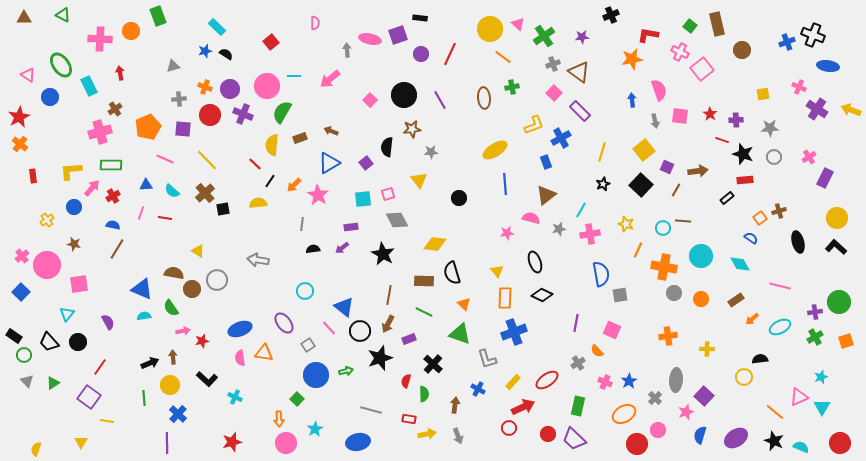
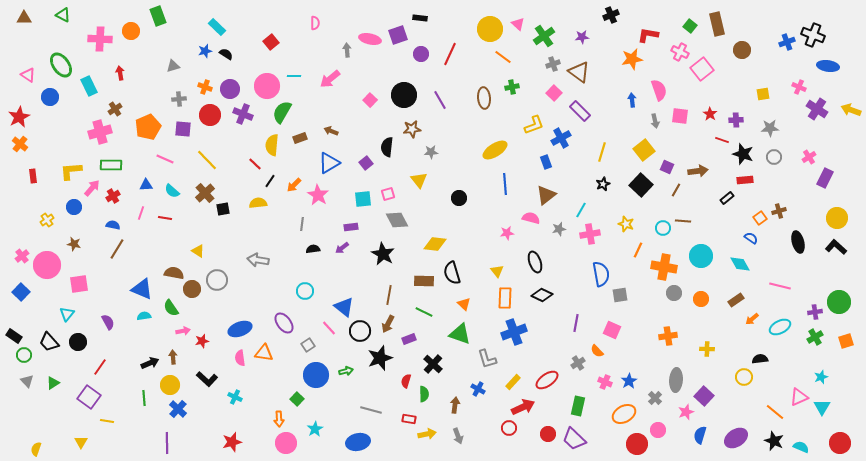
blue cross at (178, 414): moved 5 px up
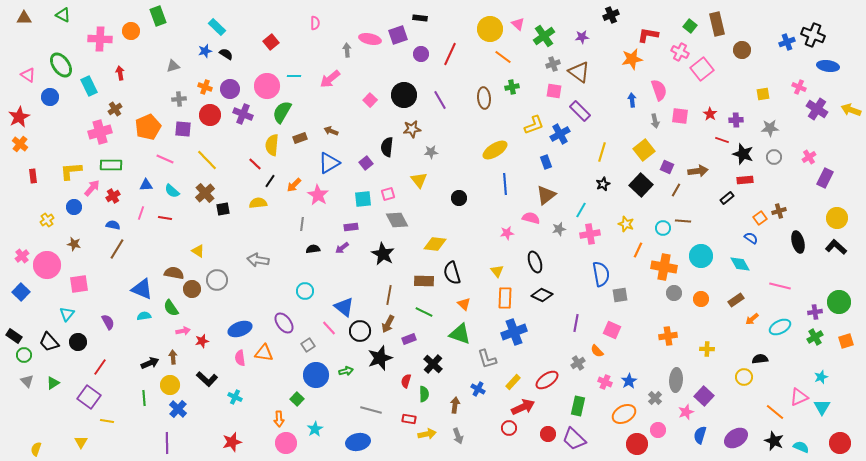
pink square at (554, 93): moved 2 px up; rotated 35 degrees counterclockwise
blue cross at (561, 138): moved 1 px left, 4 px up
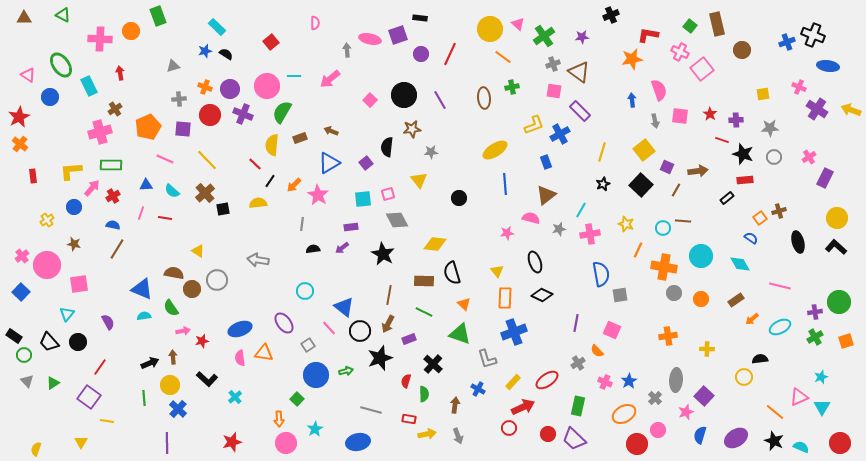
cyan cross at (235, 397): rotated 24 degrees clockwise
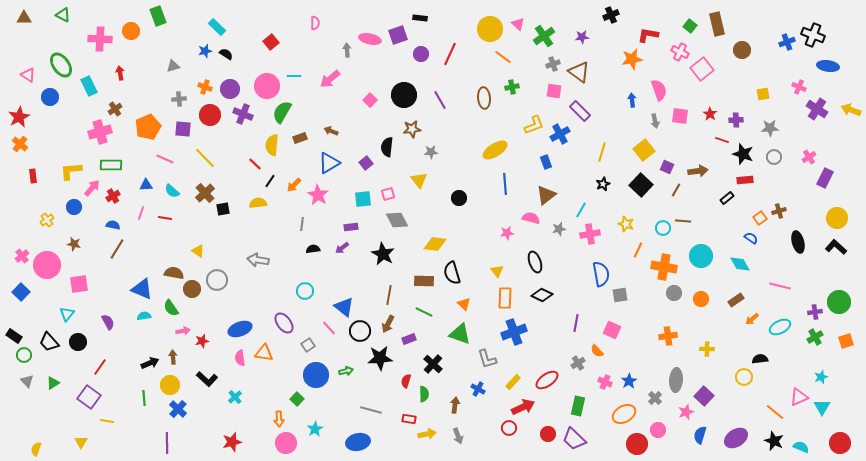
yellow line at (207, 160): moved 2 px left, 2 px up
black star at (380, 358): rotated 15 degrees clockwise
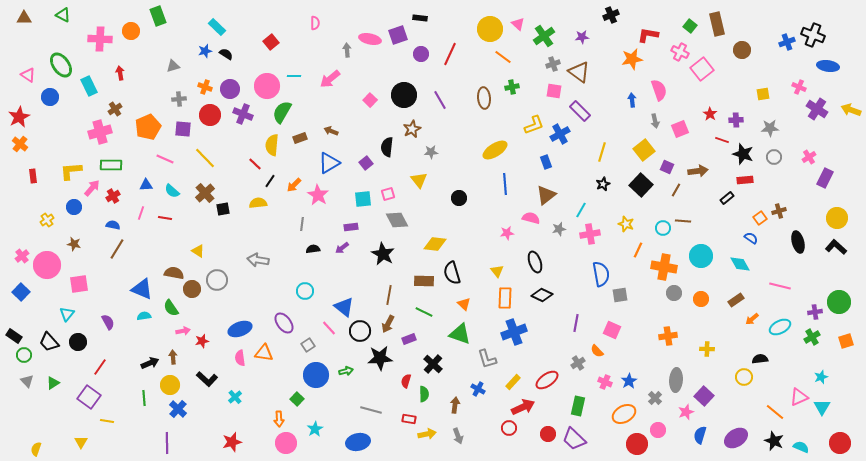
pink square at (680, 116): moved 13 px down; rotated 30 degrees counterclockwise
brown star at (412, 129): rotated 18 degrees counterclockwise
green cross at (815, 337): moved 3 px left
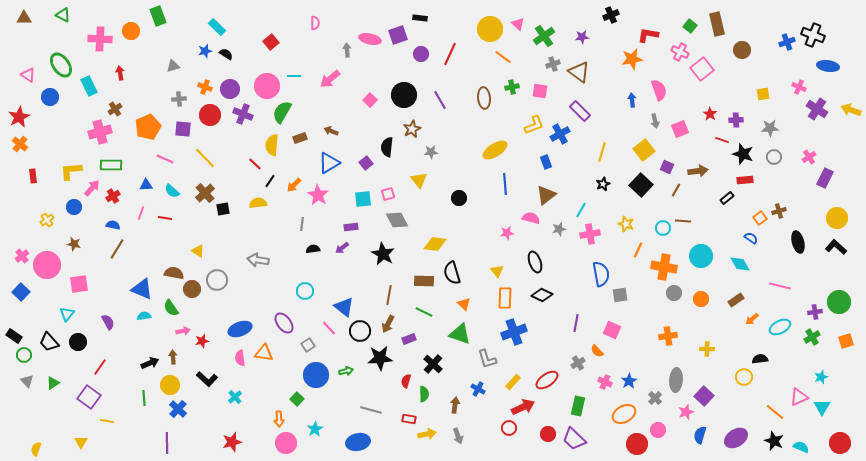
pink square at (554, 91): moved 14 px left
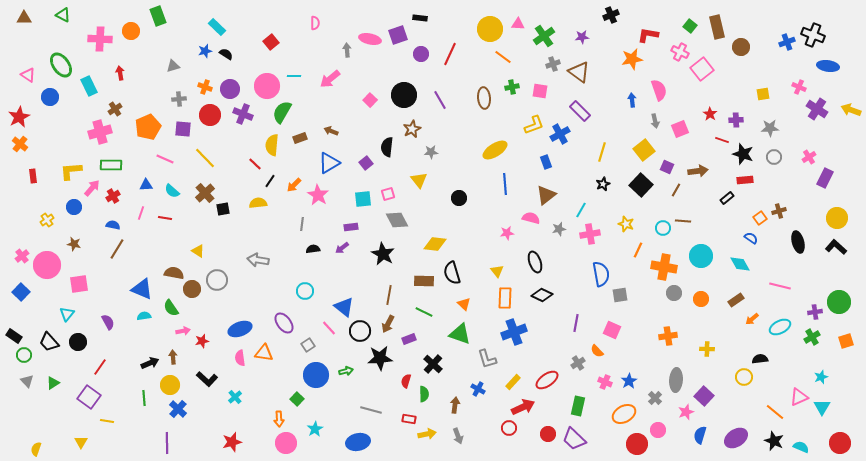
pink triangle at (518, 24): rotated 40 degrees counterclockwise
brown rectangle at (717, 24): moved 3 px down
brown circle at (742, 50): moved 1 px left, 3 px up
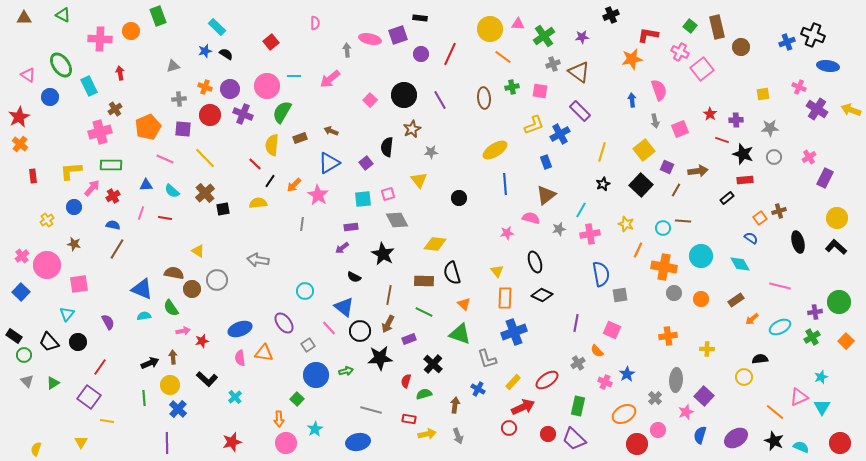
black semicircle at (313, 249): moved 41 px right, 28 px down; rotated 144 degrees counterclockwise
orange square at (846, 341): rotated 28 degrees counterclockwise
blue star at (629, 381): moved 2 px left, 7 px up
green semicircle at (424, 394): rotated 105 degrees counterclockwise
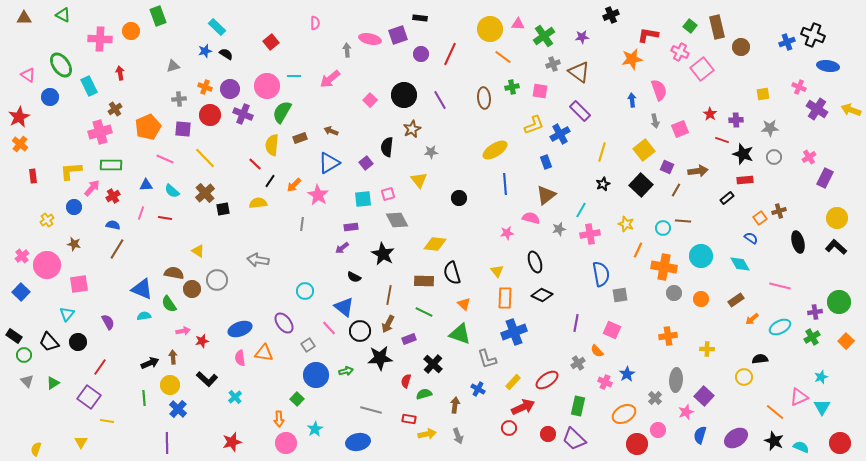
green semicircle at (171, 308): moved 2 px left, 4 px up
